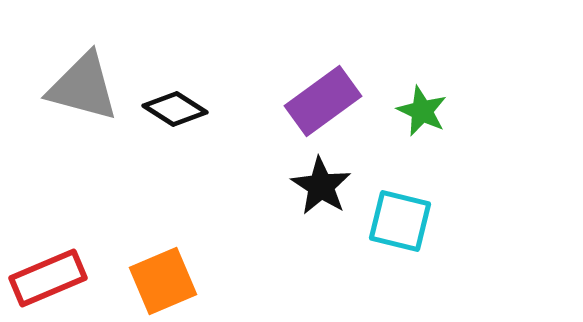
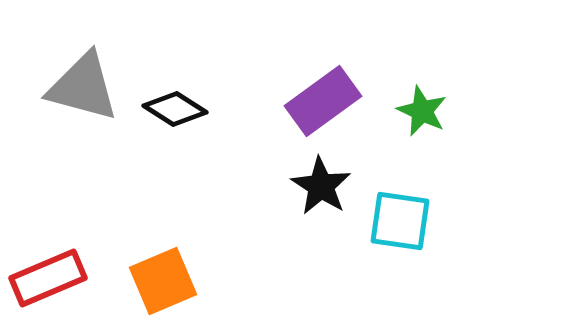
cyan square: rotated 6 degrees counterclockwise
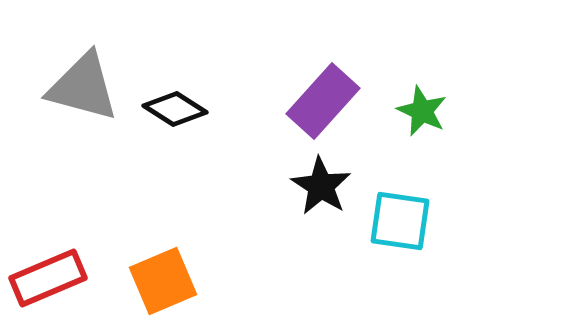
purple rectangle: rotated 12 degrees counterclockwise
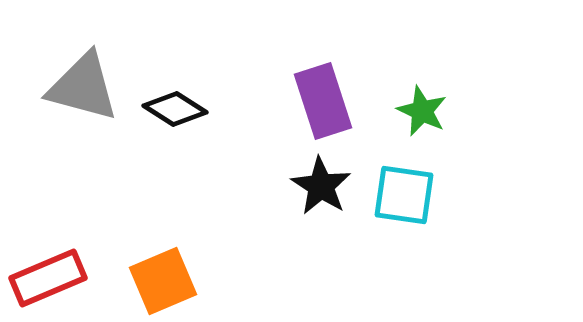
purple rectangle: rotated 60 degrees counterclockwise
cyan square: moved 4 px right, 26 px up
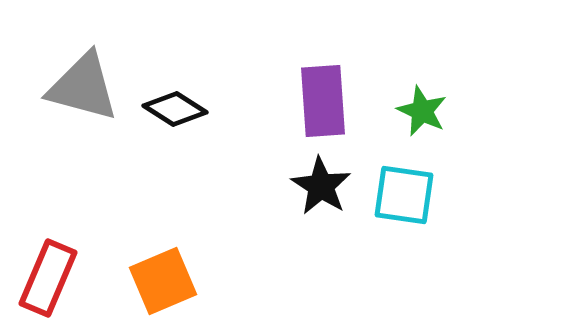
purple rectangle: rotated 14 degrees clockwise
red rectangle: rotated 44 degrees counterclockwise
